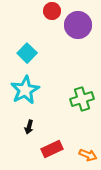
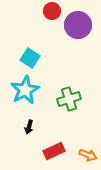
cyan square: moved 3 px right, 5 px down; rotated 12 degrees counterclockwise
green cross: moved 13 px left
red rectangle: moved 2 px right, 2 px down
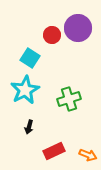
red circle: moved 24 px down
purple circle: moved 3 px down
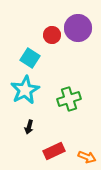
orange arrow: moved 1 px left, 2 px down
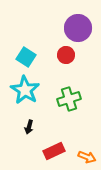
red circle: moved 14 px right, 20 px down
cyan square: moved 4 px left, 1 px up
cyan star: rotated 12 degrees counterclockwise
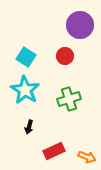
purple circle: moved 2 px right, 3 px up
red circle: moved 1 px left, 1 px down
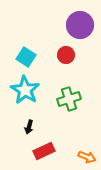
red circle: moved 1 px right, 1 px up
red rectangle: moved 10 px left
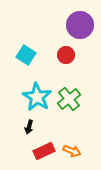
cyan square: moved 2 px up
cyan star: moved 12 px right, 7 px down
green cross: rotated 20 degrees counterclockwise
orange arrow: moved 15 px left, 6 px up
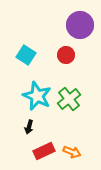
cyan star: moved 1 px up; rotated 8 degrees counterclockwise
orange arrow: moved 1 px down
